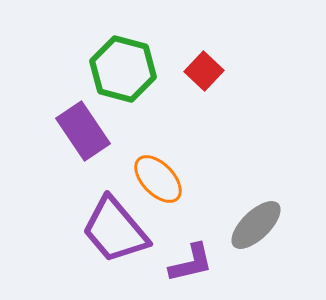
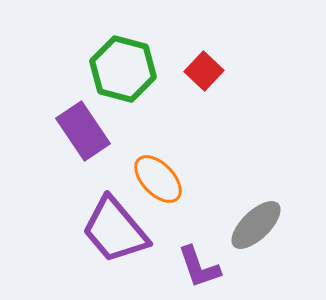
purple L-shape: moved 8 px right, 4 px down; rotated 84 degrees clockwise
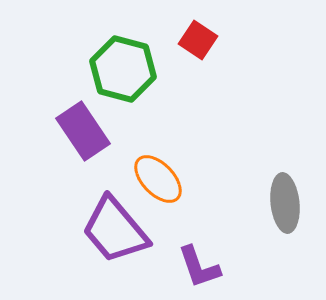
red square: moved 6 px left, 31 px up; rotated 9 degrees counterclockwise
gray ellipse: moved 29 px right, 22 px up; rotated 52 degrees counterclockwise
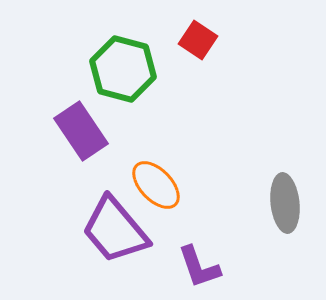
purple rectangle: moved 2 px left
orange ellipse: moved 2 px left, 6 px down
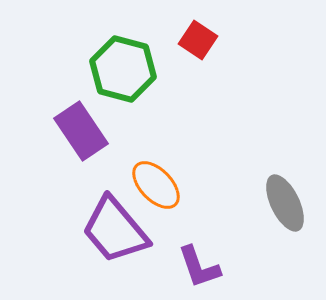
gray ellipse: rotated 20 degrees counterclockwise
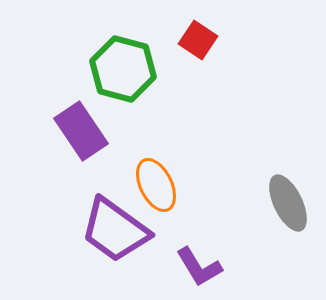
orange ellipse: rotated 18 degrees clockwise
gray ellipse: moved 3 px right
purple trapezoid: rotated 14 degrees counterclockwise
purple L-shape: rotated 12 degrees counterclockwise
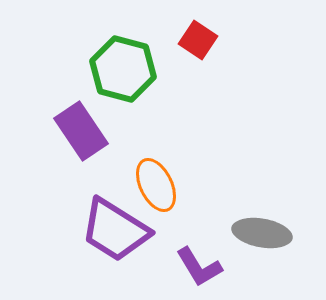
gray ellipse: moved 26 px left, 30 px down; rotated 54 degrees counterclockwise
purple trapezoid: rotated 4 degrees counterclockwise
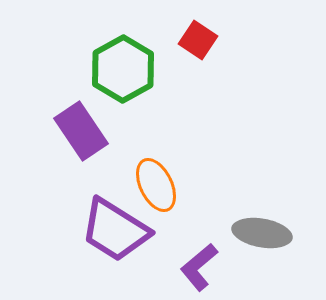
green hexagon: rotated 16 degrees clockwise
purple L-shape: rotated 81 degrees clockwise
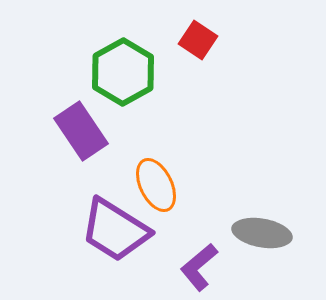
green hexagon: moved 3 px down
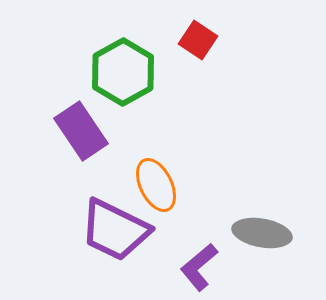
purple trapezoid: rotated 6 degrees counterclockwise
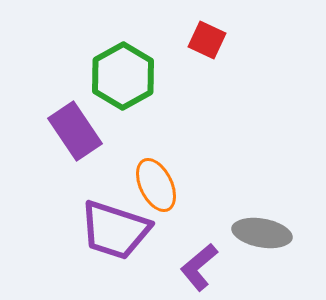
red square: moved 9 px right; rotated 9 degrees counterclockwise
green hexagon: moved 4 px down
purple rectangle: moved 6 px left
purple trapezoid: rotated 8 degrees counterclockwise
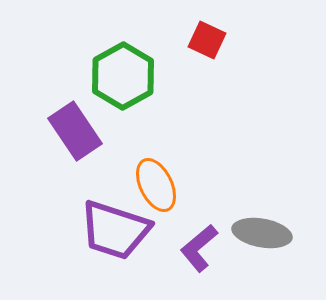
purple L-shape: moved 19 px up
